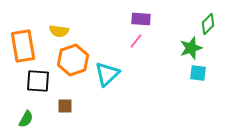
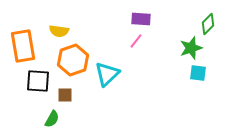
brown square: moved 11 px up
green semicircle: moved 26 px right
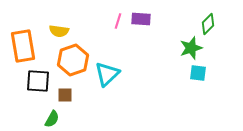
pink line: moved 18 px left, 20 px up; rotated 21 degrees counterclockwise
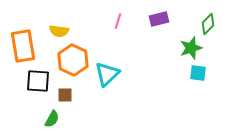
purple rectangle: moved 18 px right; rotated 18 degrees counterclockwise
orange hexagon: rotated 16 degrees counterclockwise
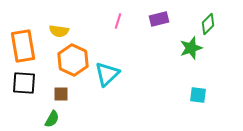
cyan square: moved 22 px down
black square: moved 14 px left, 2 px down
brown square: moved 4 px left, 1 px up
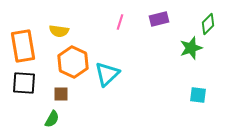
pink line: moved 2 px right, 1 px down
orange hexagon: moved 2 px down
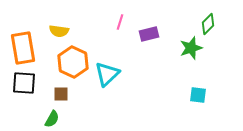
purple rectangle: moved 10 px left, 15 px down
orange rectangle: moved 2 px down
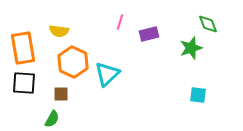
green diamond: rotated 65 degrees counterclockwise
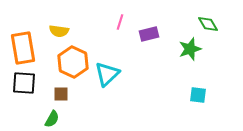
green diamond: rotated 10 degrees counterclockwise
green star: moved 1 px left, 1 px down
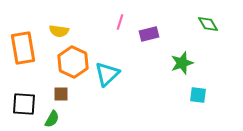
green star: moved 8 px left, 14 px down
black square: moved 21 px down
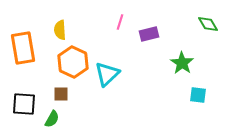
yellow semicircle: moved 1 px right, 1 px up; rotated 78 degrees clockwise
green star: rotated 20 degrees counterclockwise
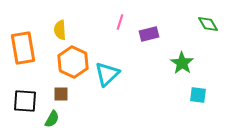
black square: moved 1 px right, 3 px up
